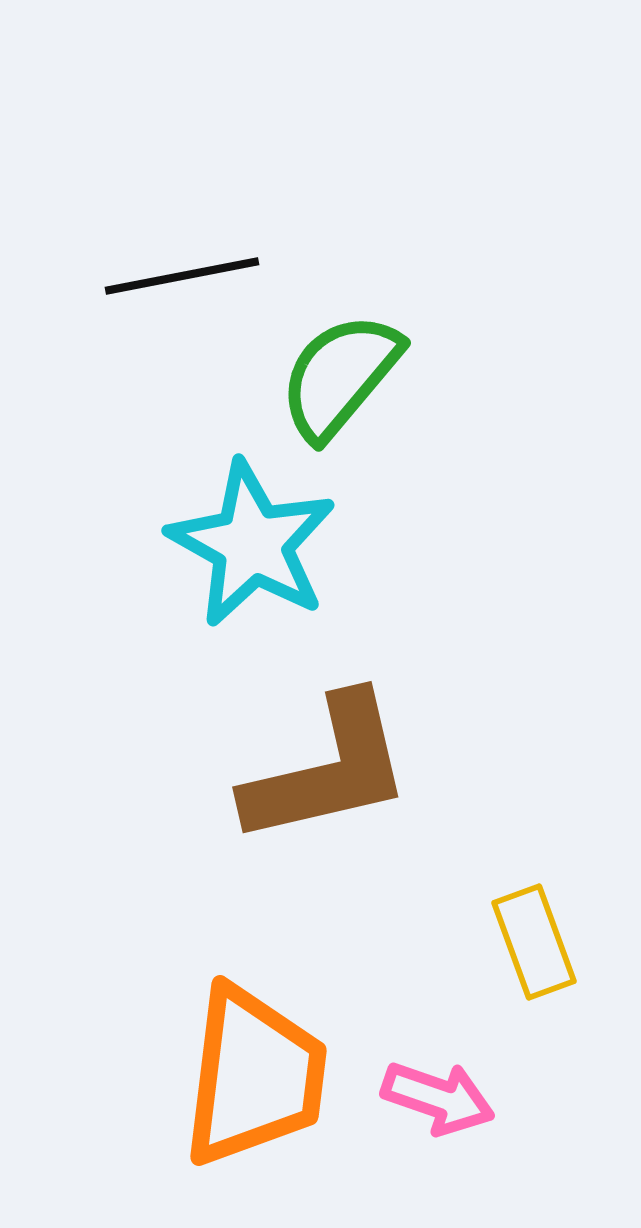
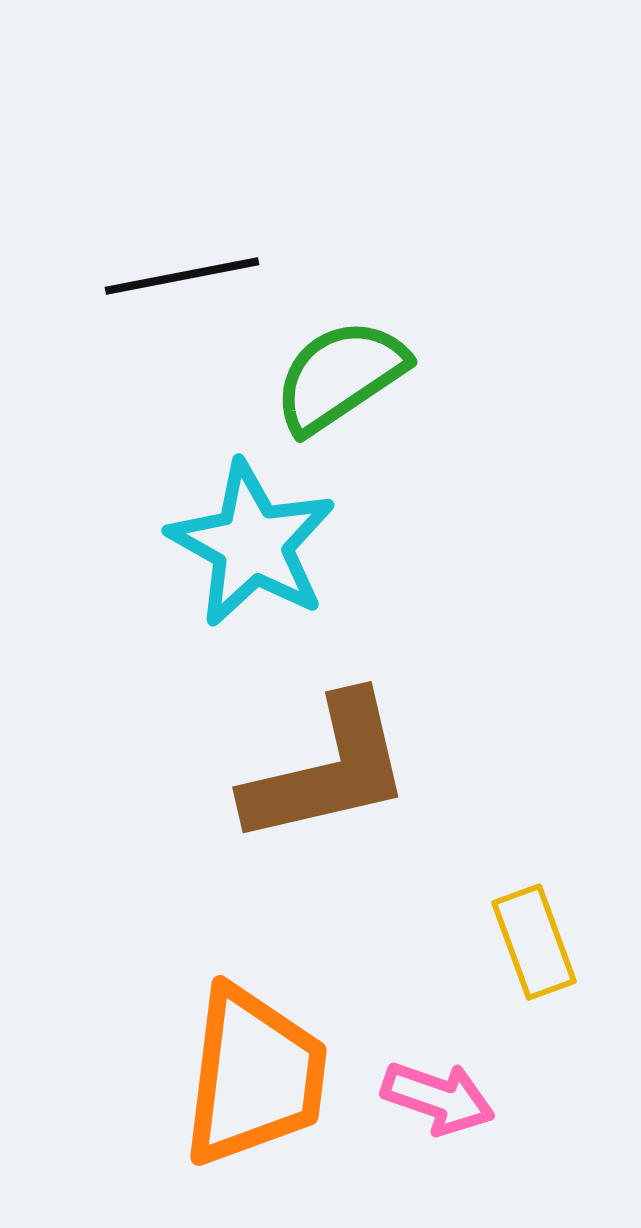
green semicircle: rotated 16 degrees clockwise
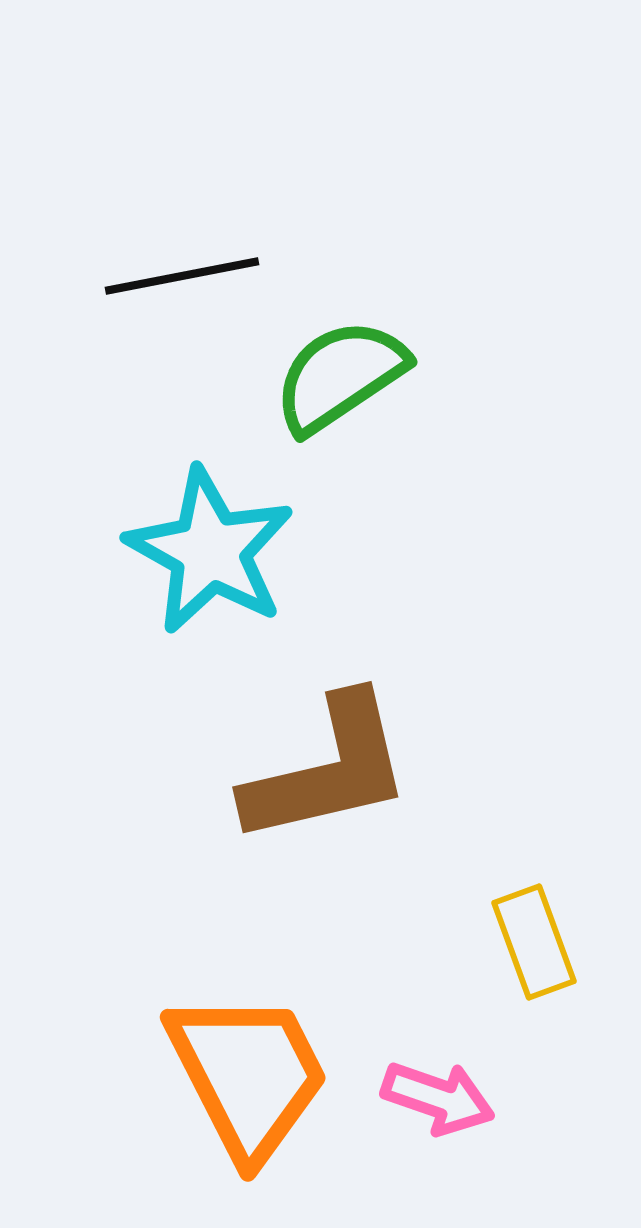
cyan star: moved 42 px left, 7 px down
orange trapezoid: moved 6 px left, 1 px up; rotated 34 degrees counterclockwise
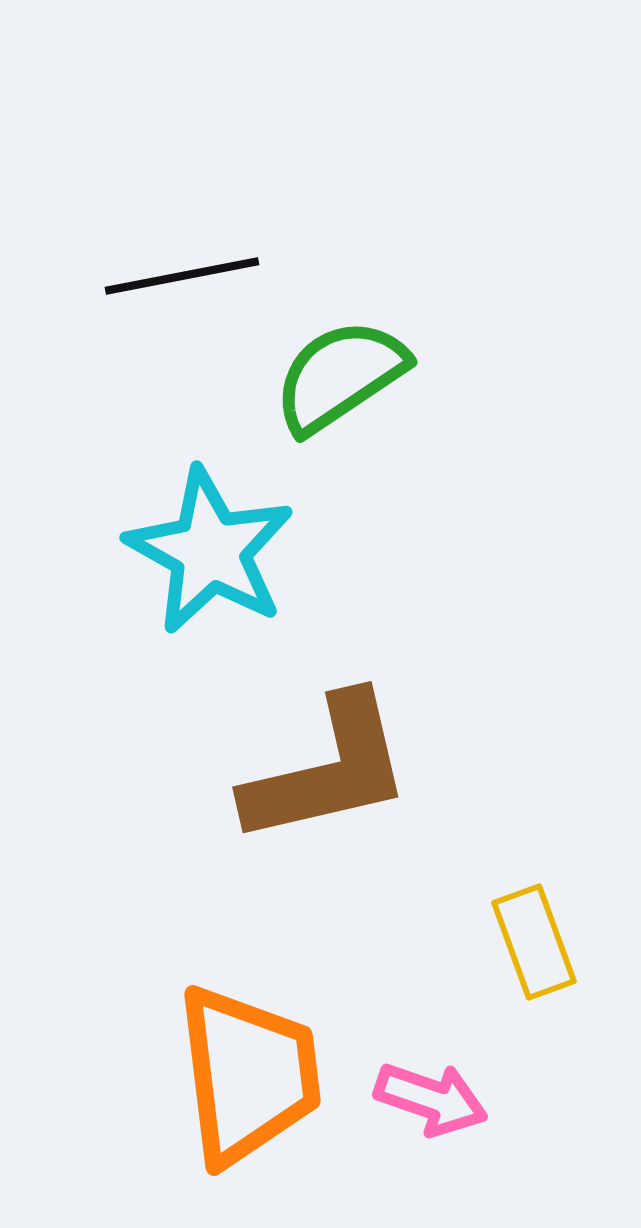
orange trapezoid: rotated 20 degrees clockwise
pink arrow: moved 7 px left, 1 px down
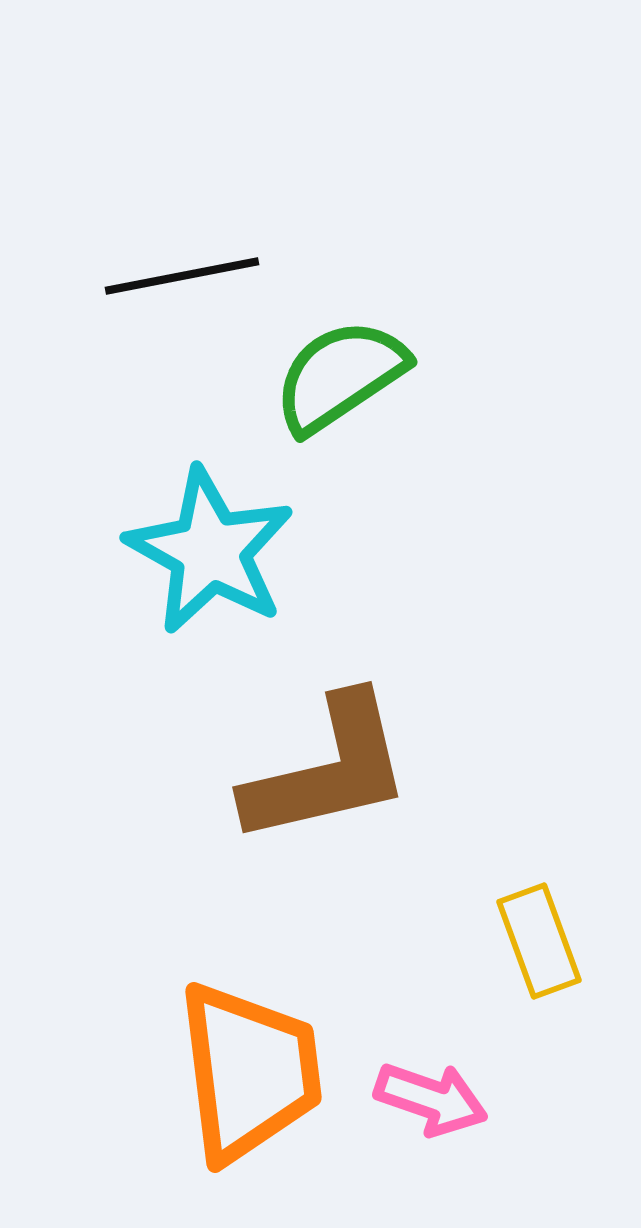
yellow rectangle: moved 5 px right, 1 px up
orange trapezoid: moved 1 px right, 3 px up
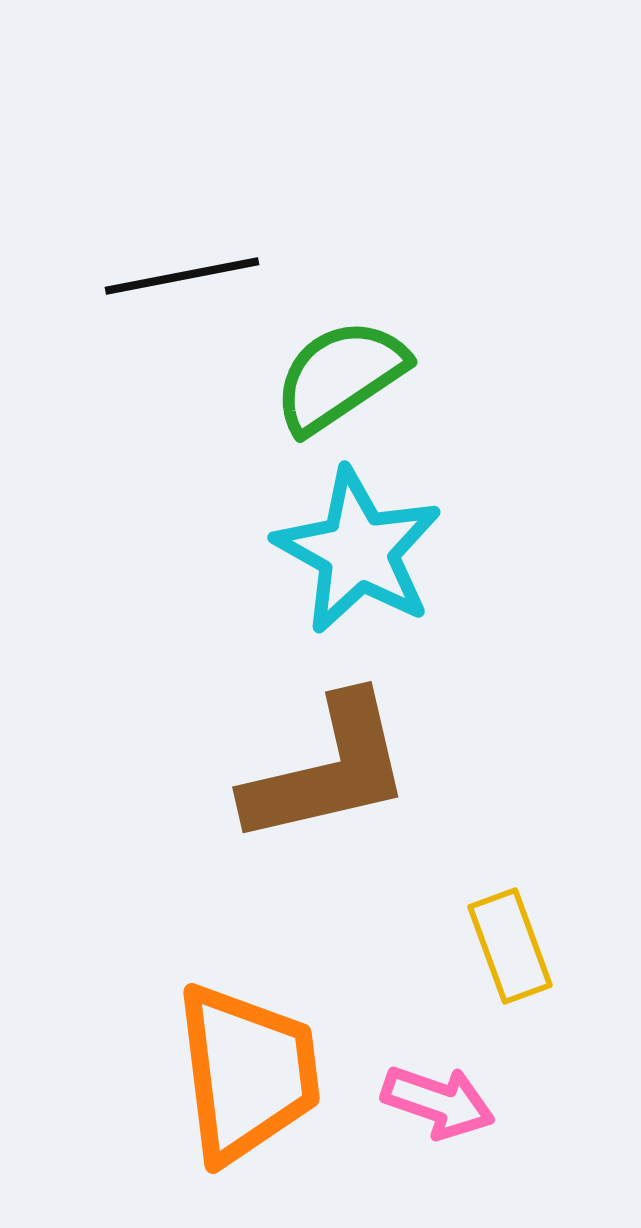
cyan star: moved 148 px right
yellow rectangle: moved 29 px left, 5 px down
orange trapezoid: moved 2 px left, 1 px down
pink arrow: moved 7 px right, 3 px down
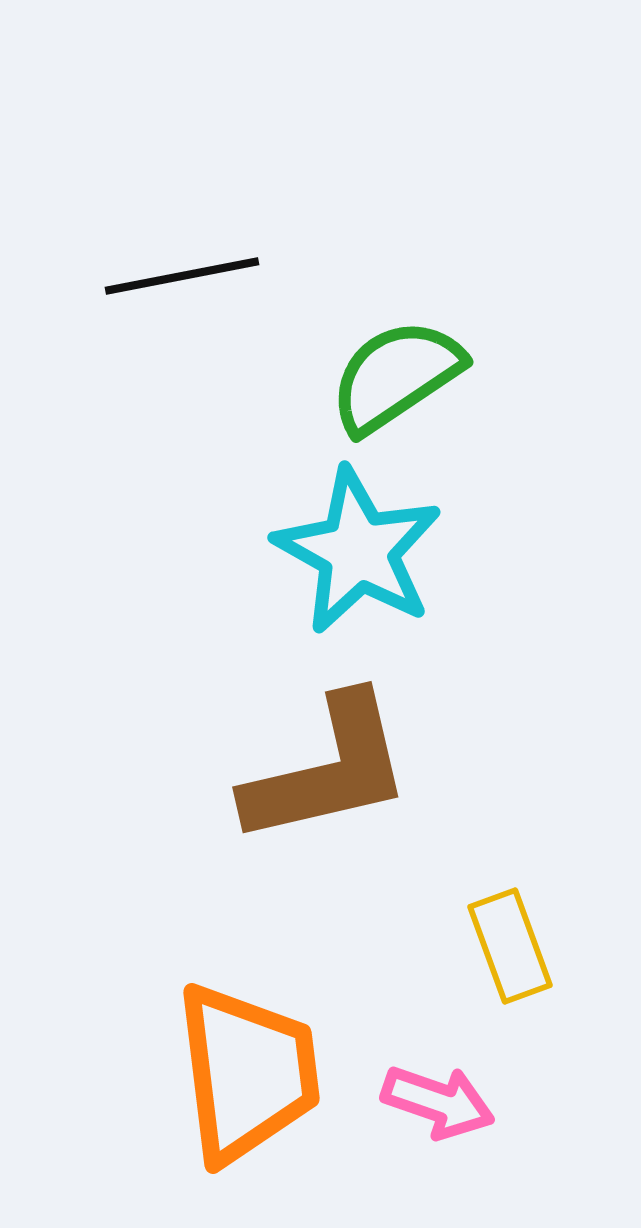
green semicircle: moved 56 px right
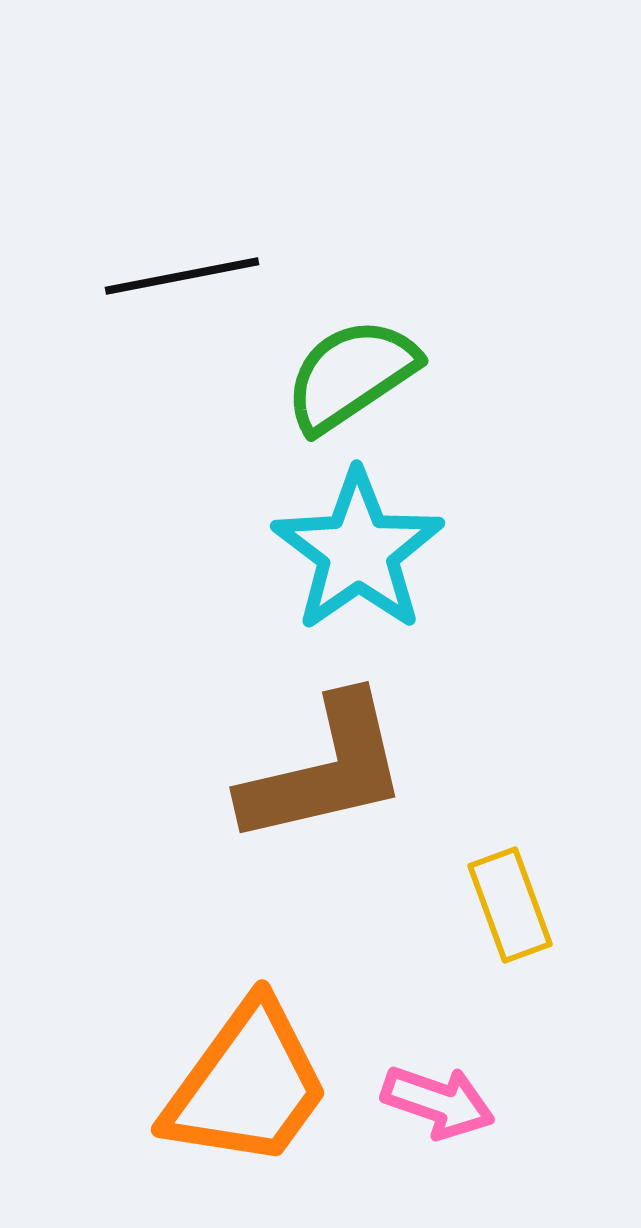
green semicircle: moved 45 px left, 1 px up
cyan star: rotated 8 degrees clockwise
brown L-shape: moved 3 px left
yellow rectangle: moved 41 px up
orange trapezoid: moved 12 px down; rotated 43 degrees clockwise
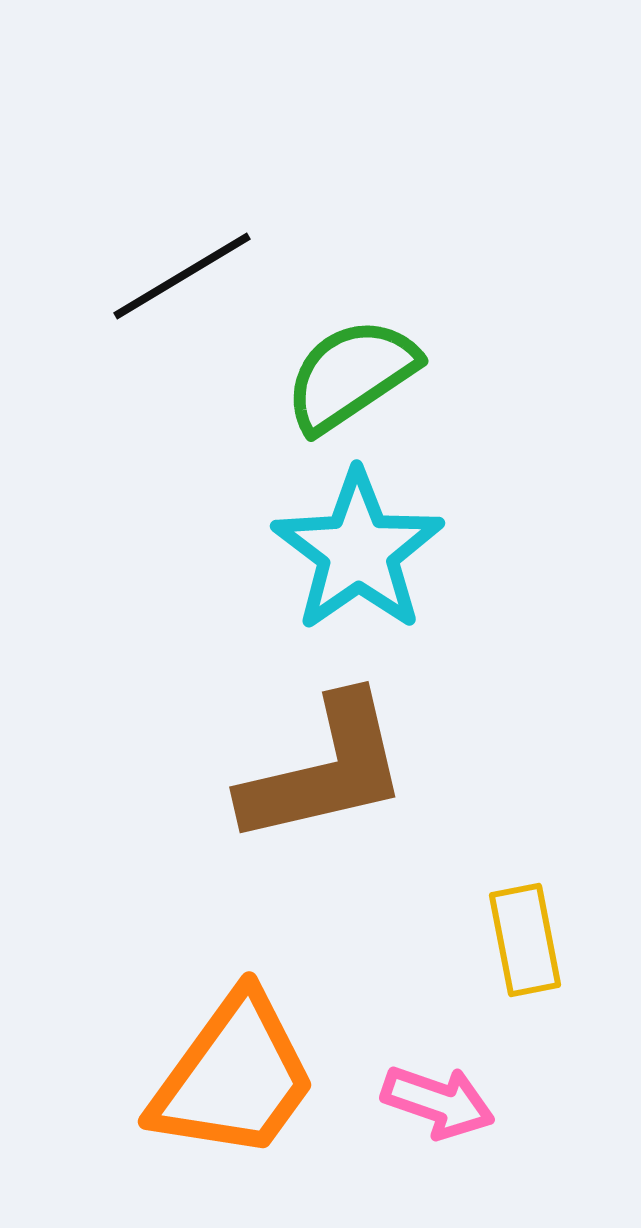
black line: rotated 20 degrees counterclockwise
yellow rectangle: moved 15 px right, 35 px down; rotated 9 degrees clockwise
orange trapezoid: moved 13 px left, 8 px up
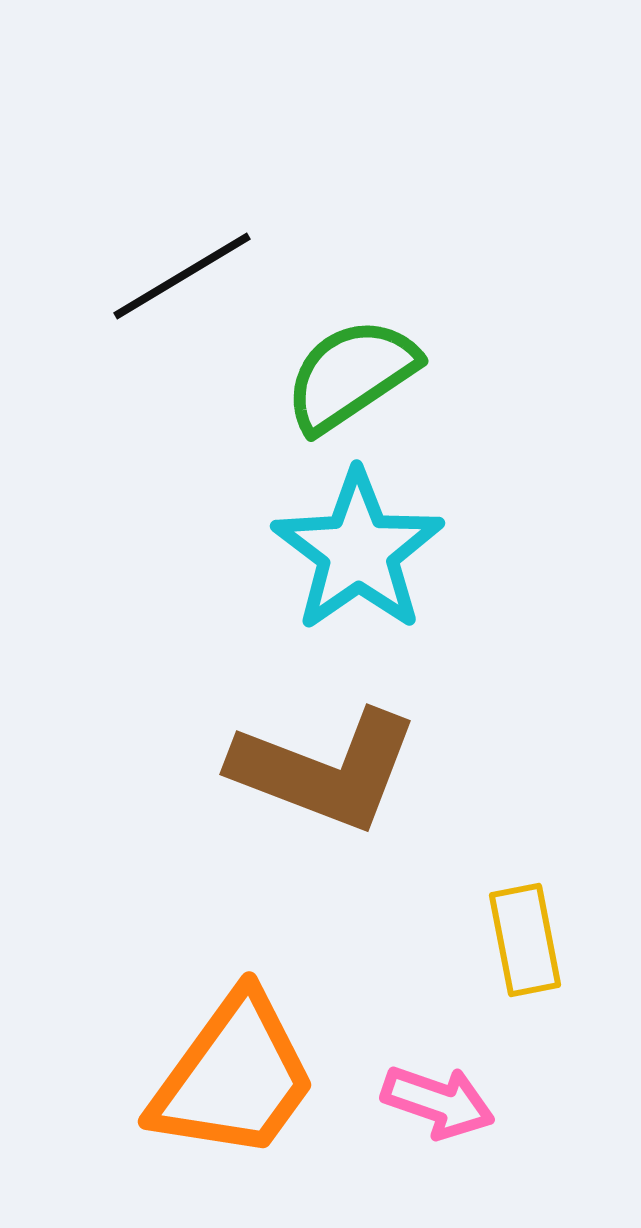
brown L-shape: rotated 34 degrees clockwise
